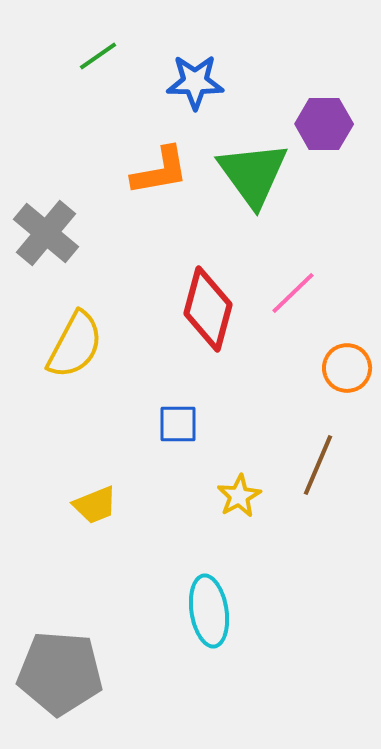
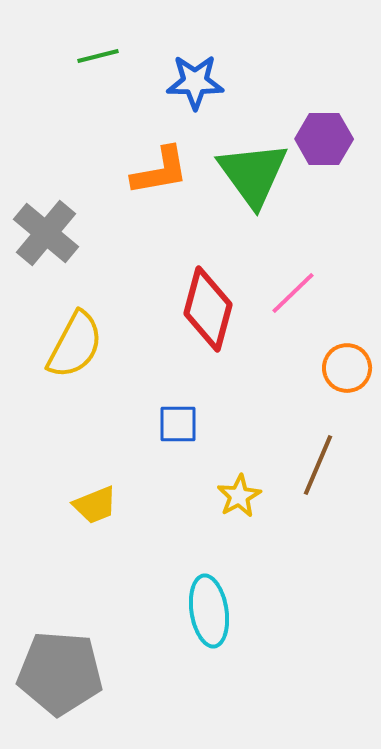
green line: rotated 21 degrees clockwise
purple hexagon: moved 15 px down
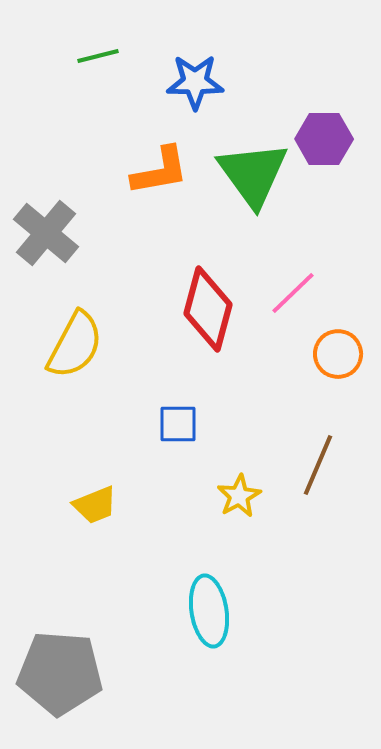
orange circle: moved 9 px left, 14 px up
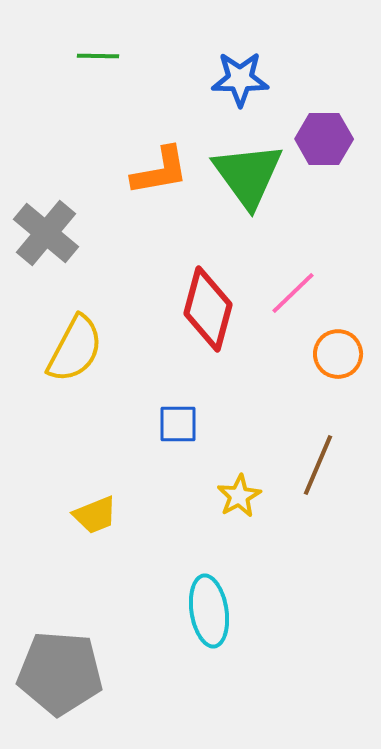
green line: rotated 15 degrees clockwise
blue star: moved 45 px right, 3 px up
green triangle: moved 5 px left, 1 px down
yellow semicircle: moved 4 px down
yellow trapezoid: moved 10 px down
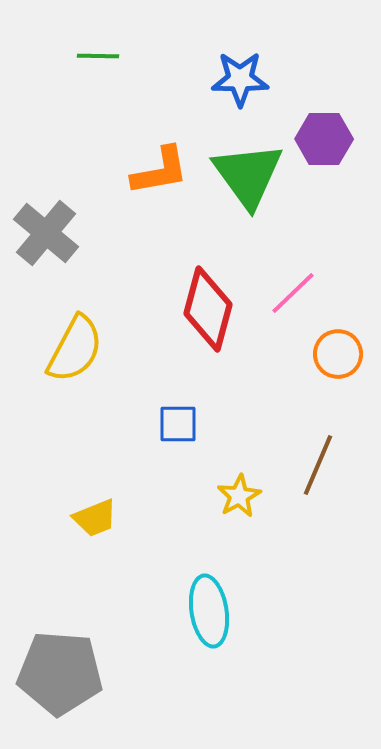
yellow trapezoid: moved 3 px down
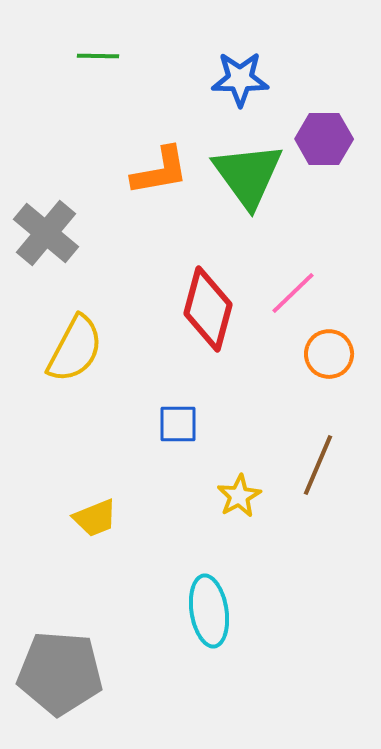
orange circle: moved 9 px left
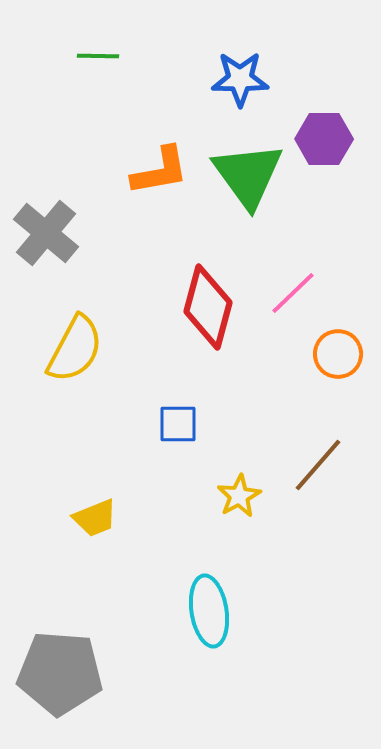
red diamond: moved 2 px up
orange circle: moved 9 px right
brown line: rotated 18 degrees clockwise
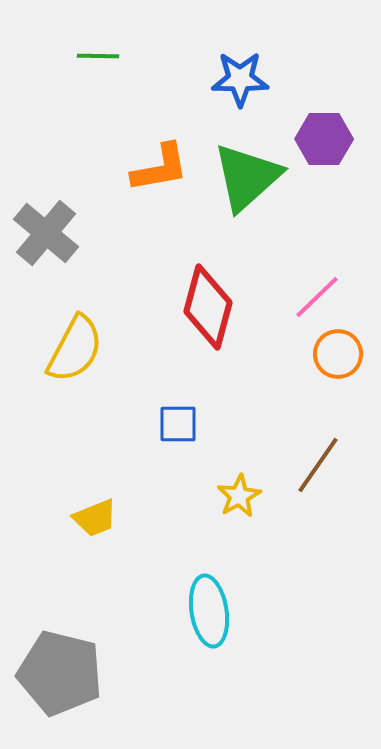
orange L-shape: moved 3 px up
green triangle: moved 1 px left, 2 px down; rotated 24 degrees clockwise
pink line: moved 24 px right, 4 px down
brown line: rotated 6 degrees counterclockwise
gray pentagon: rotated 10 degrees clockwise
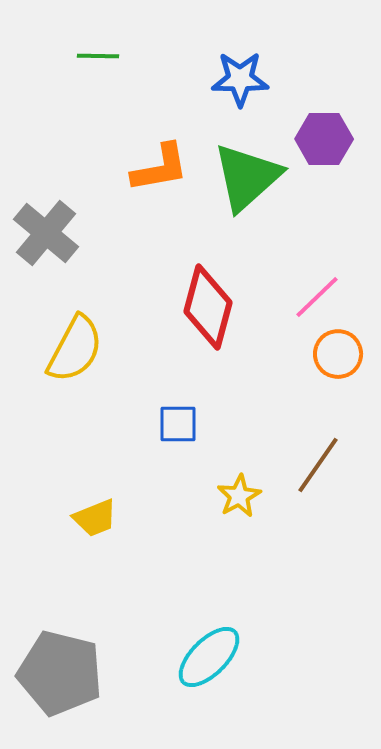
cyan ellipse: moved 46 px down; rotated 54 degrees clockwise
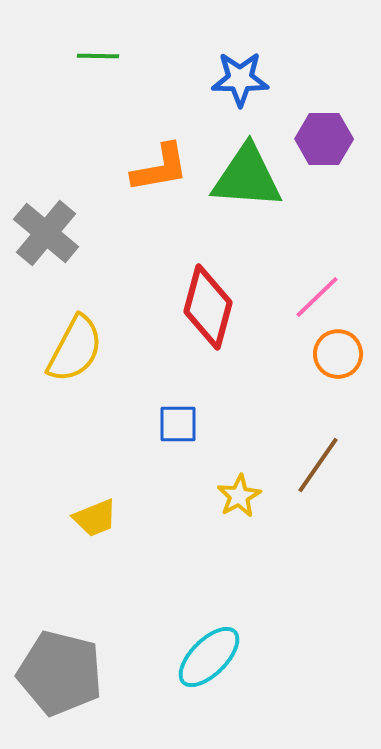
green triangle: rotated 46 degrees clockwise
